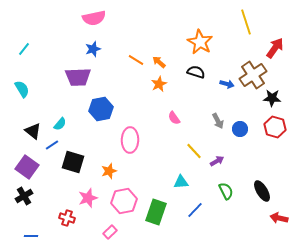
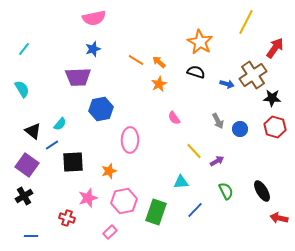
yellow line at (246, 22): rotated 45 degrees clockwise
black square at (73, 162): rotated 20 degrees counterclockwise
purple square at (27, 167): moved 2 px up
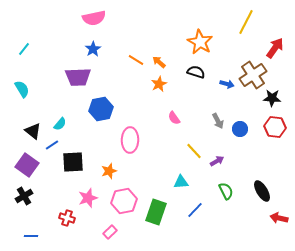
blue star at (93, 49): rotated 14 degrees counterclockwise
red hexagon at (275, 127): rotated 10 degrees counterclockwise
